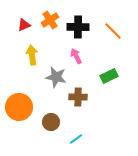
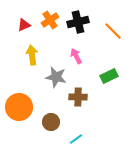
black cross: moved 5 px up; rotated 15 degrees counterclockwise
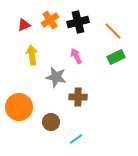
green rectangle: moved 7 px right, 19 px up
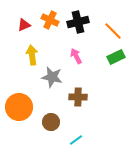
orange cross: rotated 30 degrees counterclockwise
gray star: moved 4 px left
cyan line: moved 1 px down
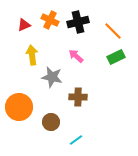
pink arrow: rotated 21 degrees counterclockwise
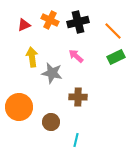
yellow arrow: moved 2 px down
gray star: moved 4 px up
cyan line: rotated 40 degrees counterclockwise
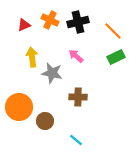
brown circle: moved 6 px left, 1 px up
cyan line: rotated 64 degrees counterclockwise
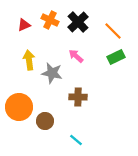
black cross: rotated 30 degrees counterclockwise
yellow arrow: moved 3 px left, 3 px down
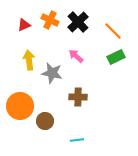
orange circle: moved 1 px right, 1 px up
cyan line: moved 1 px right; rotated 48 degrees counterclockwise
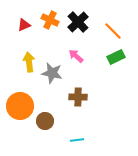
yellow arrow: moved 2 px down
